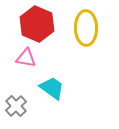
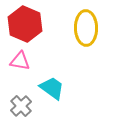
red hexagon: moved 12 px left
pink triangle: moved 6 px left, 3 px down
gray cross: moved 5 px right
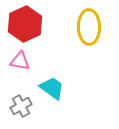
red hexagon: rotated 12 degrees clockwise
yellow ellipse: moved 3 px right, 1 px up
gray cross: rotated 15 degrees clockwise
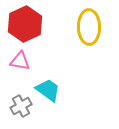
cyan trapezoid: moved 4 px left, 2 px down
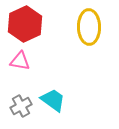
cyan trapezoid: moved 5 px right, 10 px down
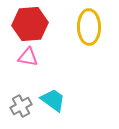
red hexagon: moved 5 px right; rotated 20 degrees clockwise
pink triangle: moved 8 px right, 4 px up
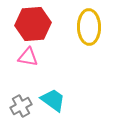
red hexagon: moved 3 px right
